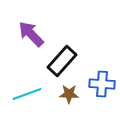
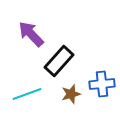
black rectangle: moved 3 px left
blue cross: rotated 10 degrees counterclockwise
brown star: moved 2 px right; rotated 18 degrees counterclockwise
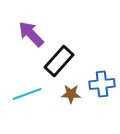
brown star: rotated 18 degrees clockwise
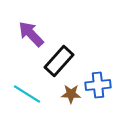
blue cross: moved 4 px left, 1 px down
cyan line: rotated 52 degrees clockwise
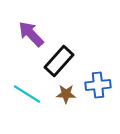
brown star: moved 5 px left
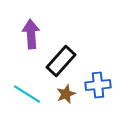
purple arrow: rotated 40 degrees clockwise
black rectangle: moved 2 px right
brown star: rotated 24 degrees counterclockwise
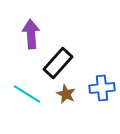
black rectangle: moved 3 px left, 2 px down
blue cross: moved 4 px right, 3 px down
brown star: rotated 24 degrees counterclockwise
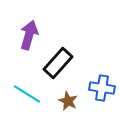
purple arrow: moved 2 px left, 1 px down; rotated 20 degrees clockwise
blue cross: rotated 15 degrees clockwise
brown star: moved 2 px right, 7 px down
